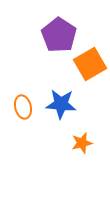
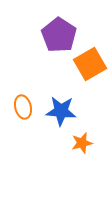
blue star: moved 7 px down
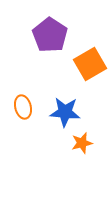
purple pentagon: moved 9 px left
blue star: moved 4 px right, 1 px down
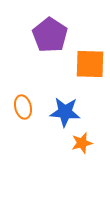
orange square: rotated 32 degrees clockwise
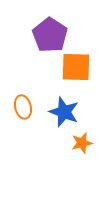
orange square: moved 14 px left, 3 px down
blue star: moved 1 px left; rotated 16 degrees clockwise
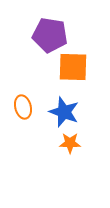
purple pentagon: rotated 24 degrees counterclockwise
orange square: moved 3 px left
orange star: moved 12 px left; rotated 15 degrees clockwise
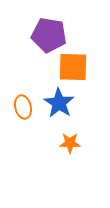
purple pentagon: moved 1 px left
blue star: moved 5 px left, 9 px up; rotated 12 degrees clockwise
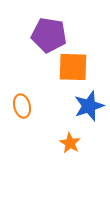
blue star: moved 30 px right, 3 px down; rotated 20 degrees clockwise
orange ellipse: moved 1 px left, 1 px up
orange star: rotated 30 degrees clockwise
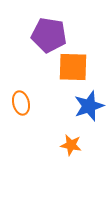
orange ellipse: moved 1 px left, 3 px up
orange star: moved 1 px right, 2 px down; rotated 20 degrees counterclockwise
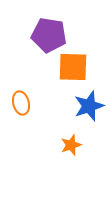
orange star: rotated 30 degrees counterclockwise
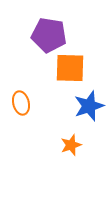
orange square: moved 3 px left, 1 px down
